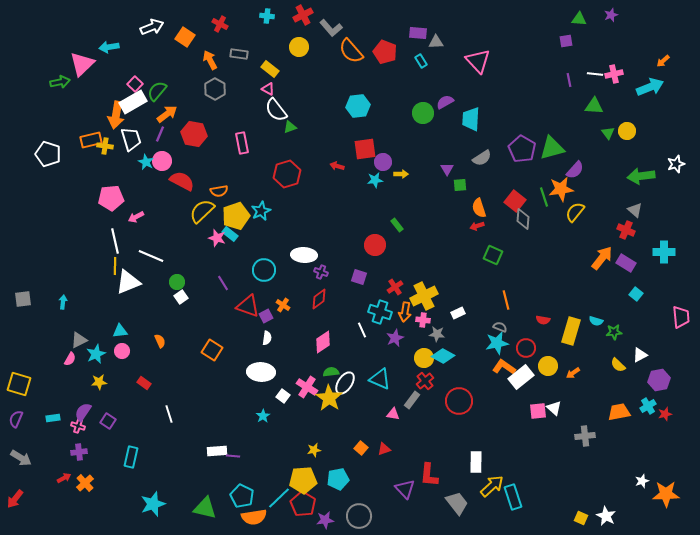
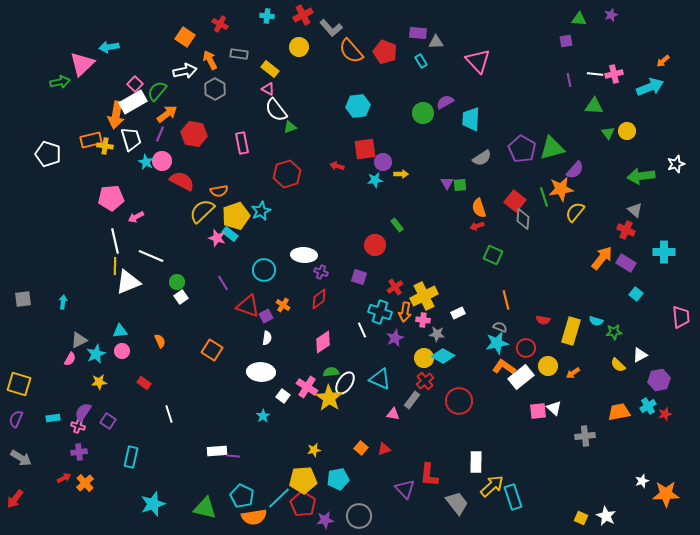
white arrow at (152, 27): moved 33 px right, 44 px down; rotated 10 degrees clockwise
purple triangle at (447, 169): moved 14 px down
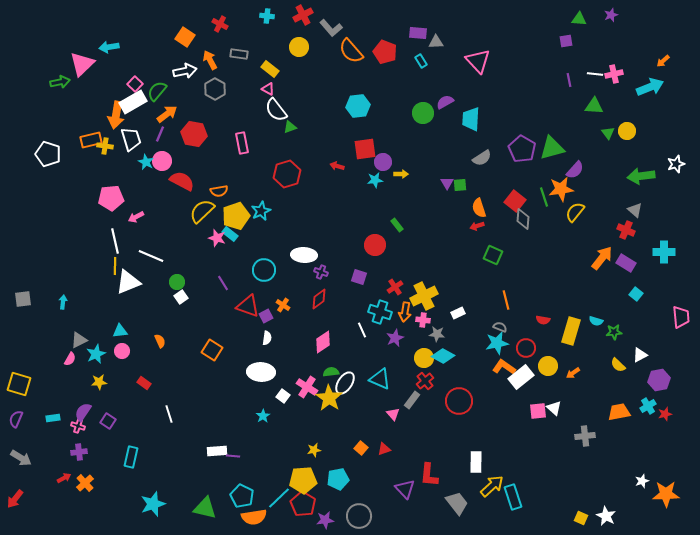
pink triangle at (393, 414): rotated 40 degrees clockwise
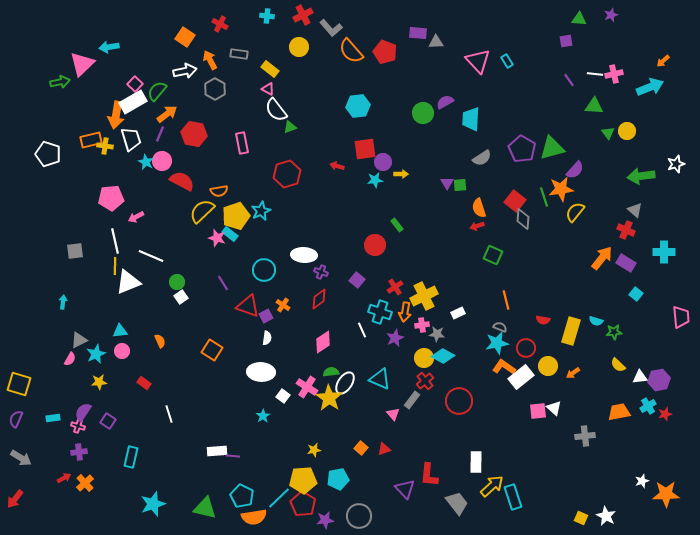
cyan rectangle at (421, 61): moved 86 px right
purple line at (569, 80): rotated 24 degrees counterclockwise
purple square at (359, 277): moved 2 px left, 3 px down; rotated 21 degrees clockwise
gray square at (23, 299): moved 52 px right, 48 px up
pink cross at (423, 320): moved 1 px left, 5 px down; rotated 16 degrees counterclockwise
white triangle at (640, 355): moved 22 px down; rotated 21 degrees clockwise
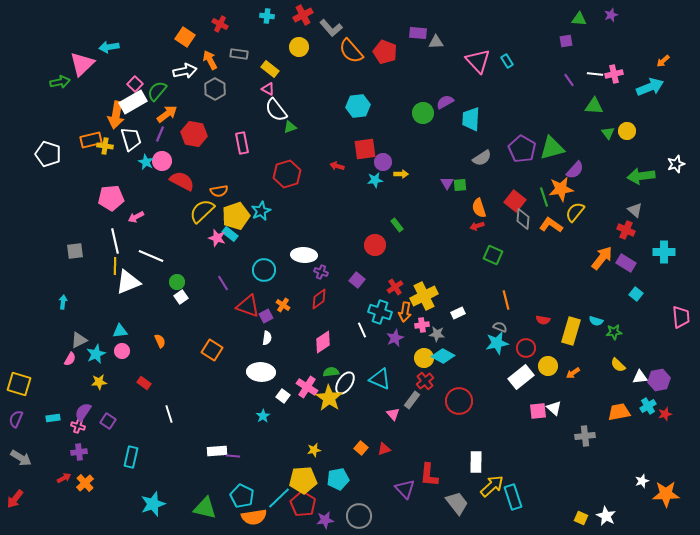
orange L-shape at (504, 367): moved 47 px right, 142 px up
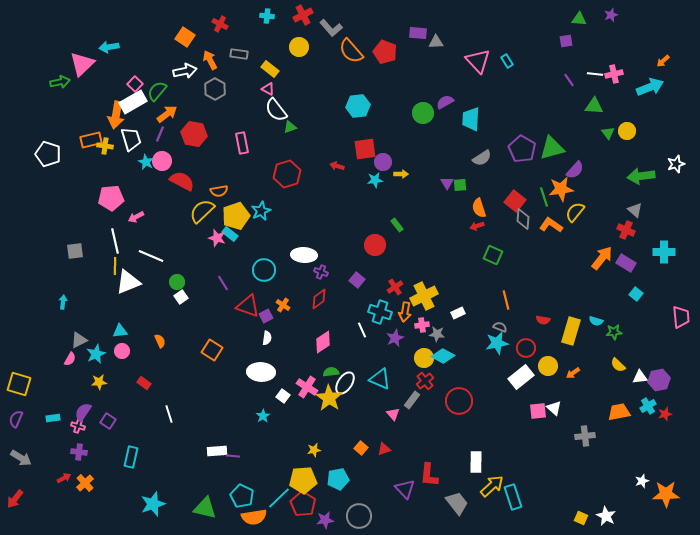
purple cross at (79, 452): rotated 14 degrees clockwise
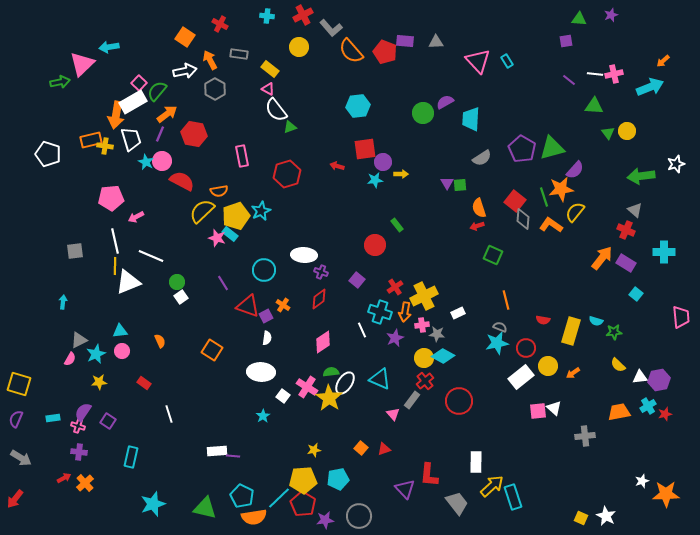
purple rectangle at (418, 33): moved 13 px left, 8 px down
purple line at (569, 80): rotated 16 degrees counterclockwise
pink square at (135, 84): moved 4 px right, 1 px up
pink rectangle at (242, 143): moved 13 px down
